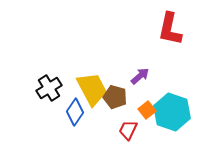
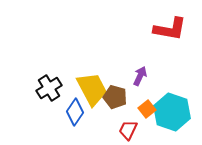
red L-shape: rotated 92 degrees counterclockwise
purple arrow: rotated 24 degrees counterclockwise
orange square: moved 1 px up
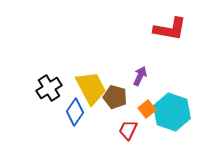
yellow trapezoid: moved 1 px left, 1 px up
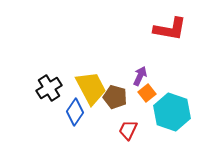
orange square: moved 16 px up
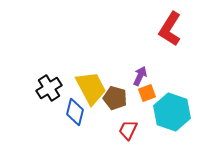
red L-shape: rotated 112 degrees clockwise
orange square: rotated 18 degrees clockwise
brown pentagon: moved 1 px down
blue diamond: rotated 20 degrees counterclockwise
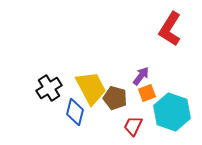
purple arrow: moved 1 px right; rotated 12 degrees clockwise
red trapezoid: moved 5 px right, 4 px up
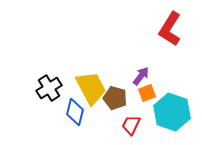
red trapezoid: moved 2 px left, 1 px up
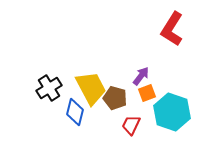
red L-shape: moved 2 px right
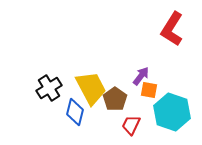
orange square: moved 2 px right, 3 px up; rotated 30 degrees clockwise
brown pentagon: moved 1 px down; rotated 20 degrees clockwise
